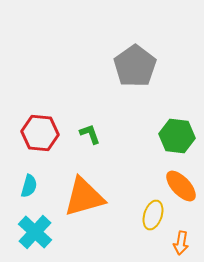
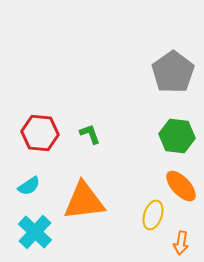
gray pentagon: moved 38 px right, 6 px down
cyan semicircle: rotated 40 degrees clockwise
orange triangle: moved 4 px down; rotated 9 degrees clockwise
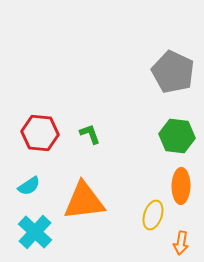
gray pentagon: rotated 12 degrees counterclockwise
orange ellipse: rotated 44 degrees clockwise
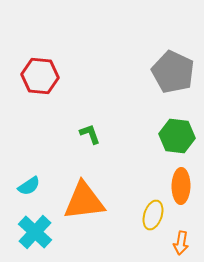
red hexagon: moved 57 px up
